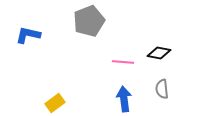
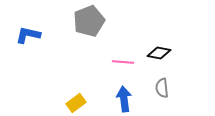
gray semicircle: moved 1 px up
yellow rectangle: moved 21 px right
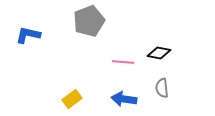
blue arrow: rotated 75 degrees counterclockwise
yellow rectangle: moved 4 px left, 4 px up
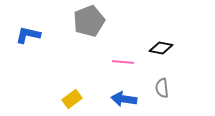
black diamond: moved 2 px right, 5 px up
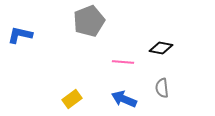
blue L-shape: moved 8 px left
blue arrow: rotated 15 degrees clockwise
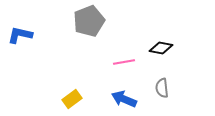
pink line: moved 1 px right; rotated 15 degrees counterclockwise
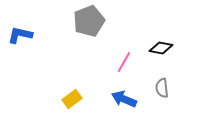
pink line: rotated 50 degrees counterclockwise
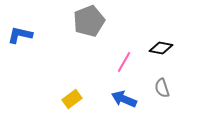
gray semicircle: rotated 12 degrees counterclockwise
